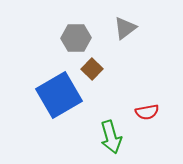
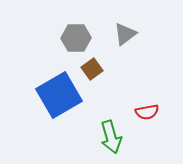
gray triangle: moved 6 px down
brown square: rotated 10 degrees clockwise
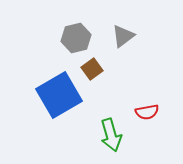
gray triangle: moved 2 px left, 2 px down
gray hexagon: rotated 12 degrees counterclockwise
green arrow: moved 2 px up
